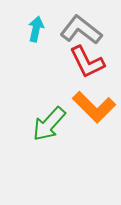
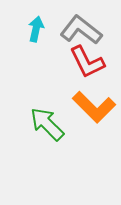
green arrow: moved 2 px left; rotated 93 degrees clockwise
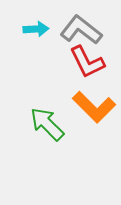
cyan arrow: rotated 75 degrees clockwise
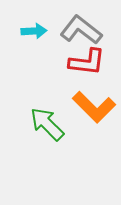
cyan arrow: moved 2 px left, 2 px down
red L-shape: rotated 57 degrees counterclockwise
